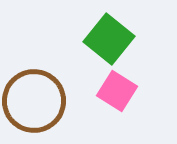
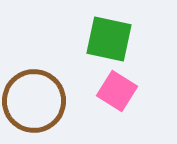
green square: rotated 27 degrees counterclockwise
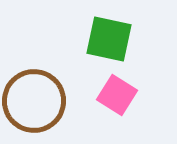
pink square: moved 4 px down
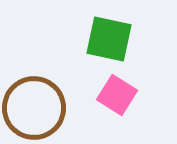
brown circle: moved 7 px down
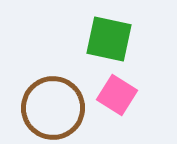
brown circle: moved 19 px right
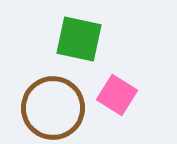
green square: moved 30 px left
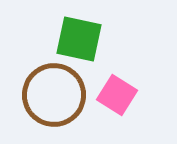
brown circle: moved 1 px right, 13 px up
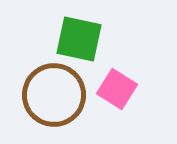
pink square: moved 6 px up
